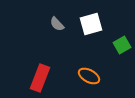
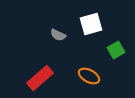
gray semicircle: moved 1 px right, 11 px down; rotated 21 degrees counterclockwise
green square: moved 6 px left, 5 px down
red rectangle: rotated 28 degrees clockwise
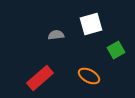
gray semicircle: moved 2 px left; rotated 147 degrees clockwise
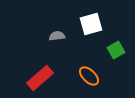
gray semicircle: moved 1 px right, 1 px down
orange ellipse: rotated 15 degrees clockwise
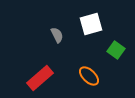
gray semicircle: moved 1 px up; rotated 70 degrees clockwise
green square: rotated 24 degrees counterclockwise
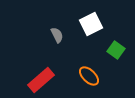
white square: rotated 10 degrees counterclockwise
red rectangle: moved 1 px right, 2 px down
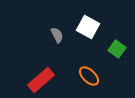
white square: moved 3 px left, 3 px down; rotated 35 degrees counterclockwise
green square: moved 1 px right, 1 px up
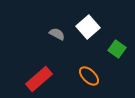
white square: rotated 20 degrees clockwise
gray semicircle: moved 1 px up; rotated 35 degrees counterclockwise
red rectangle: moved 2 px left, 1 px up
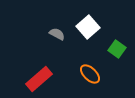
orange ellipse: moved 1 px right, 2 px up
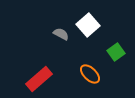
white square: moved 2 px up
gray semicircle: moved 4 px right
green square: moved 1 px left, 3 px down; rotated 18 degrees clockwise
